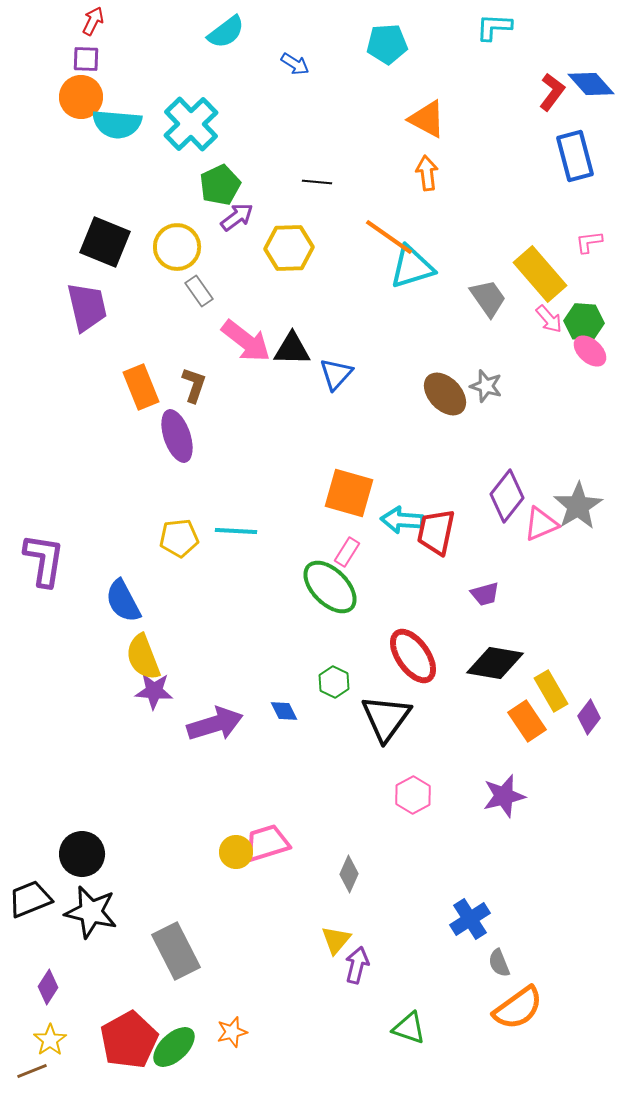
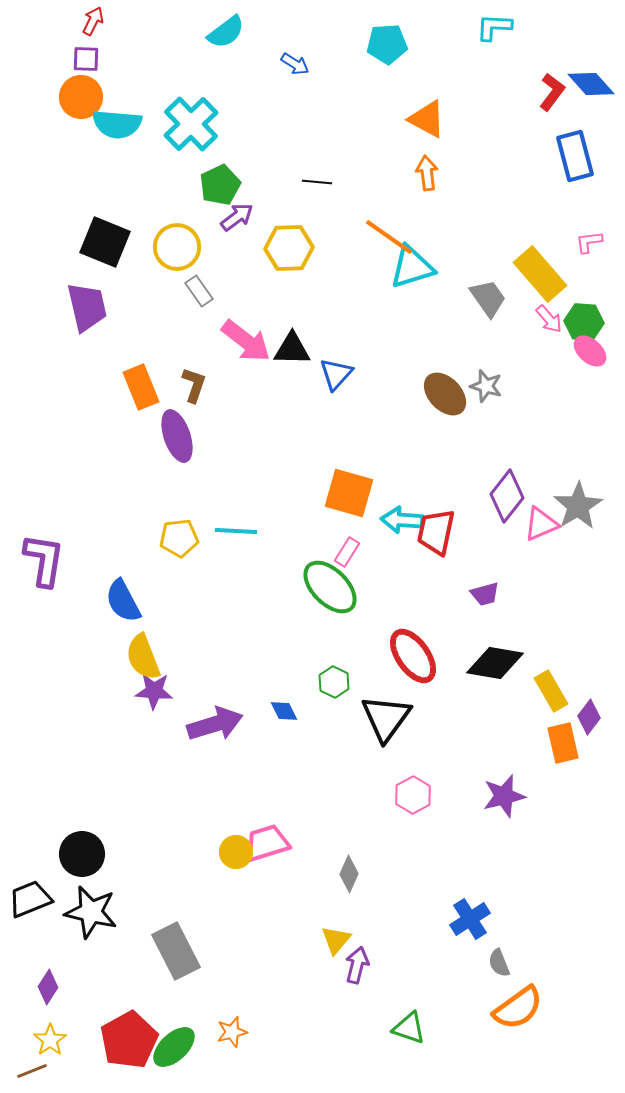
orange rectangle at (527, 721): moved 36 px right, 22 px down; rotated 21 degrees clockwise
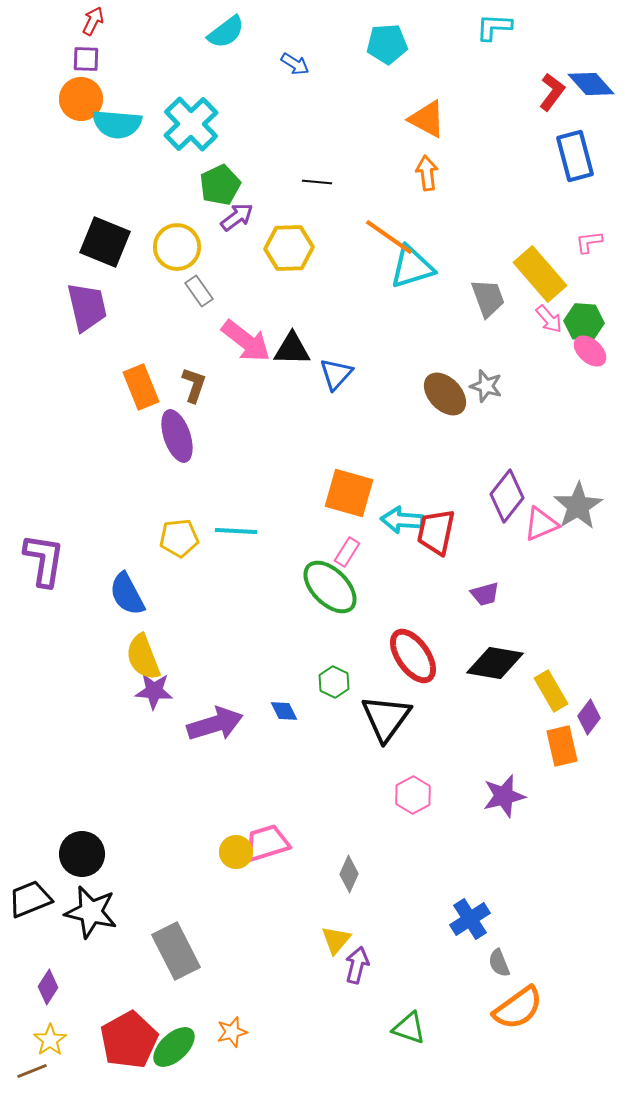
orange circle at (81, 97): moved 2 px down
gray trapezoid at (488, 298): rotated 15 degrees clockwise
blue semicircle at (123, 601): moved 4 px right, 7 px up
orange rectangle at (563, 743): moved 1 px left, 3 px down
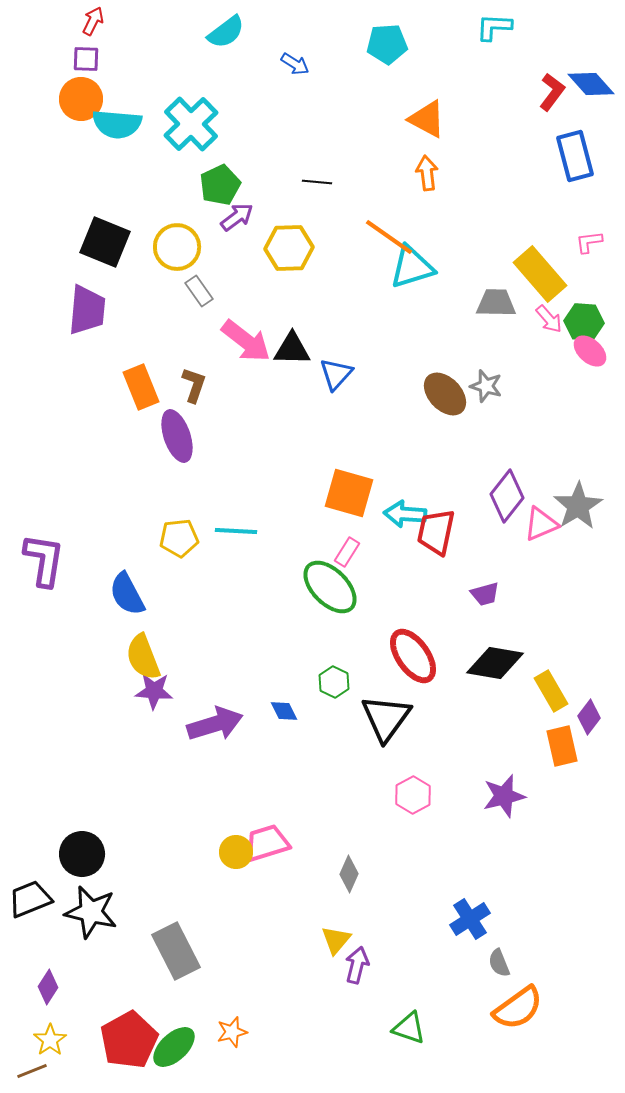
gray trapezoid at (488, 298): moved 8 px right, 5 px down; rotated 69 degrees counterclockwise
purple trapezoid at (87, 307): moved 3 px down; rotated 18 degrees clockwise
cyan arrow at (402, 520): moved 3 px right, 6 px up
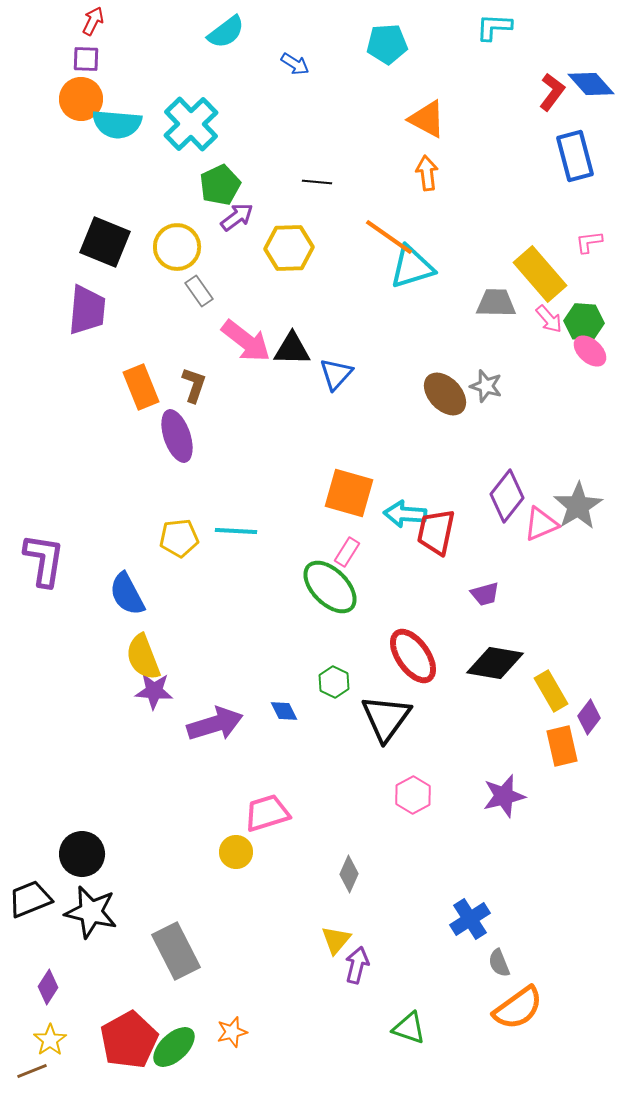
pink trapezoid at (267, 843): moved 30 px up
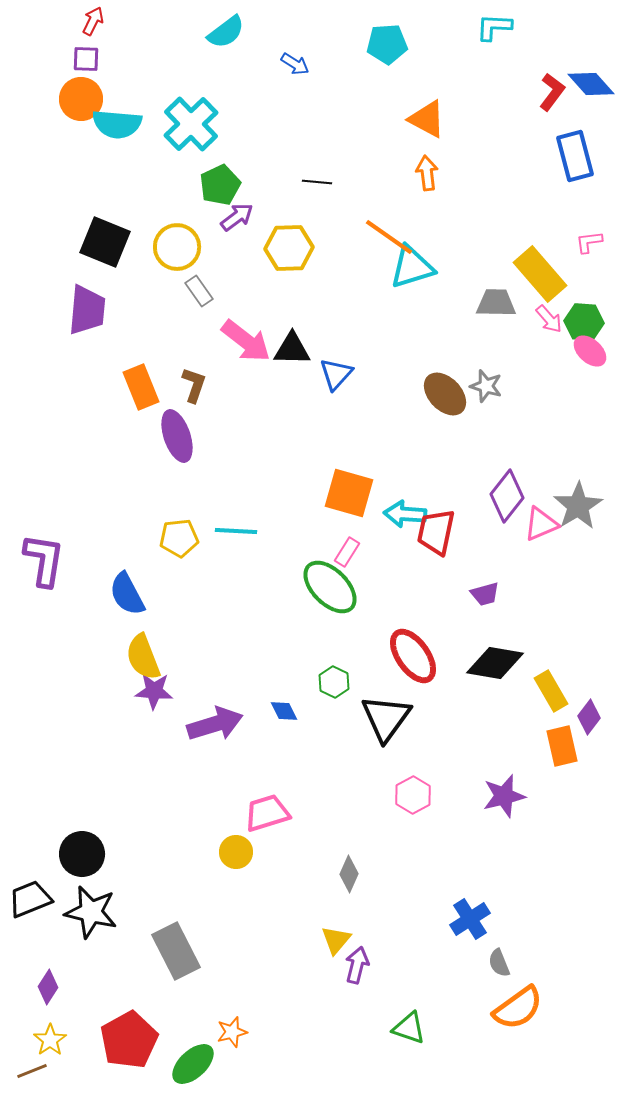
green ellipse at (174, 1047): moved 19 px right, 17 px down
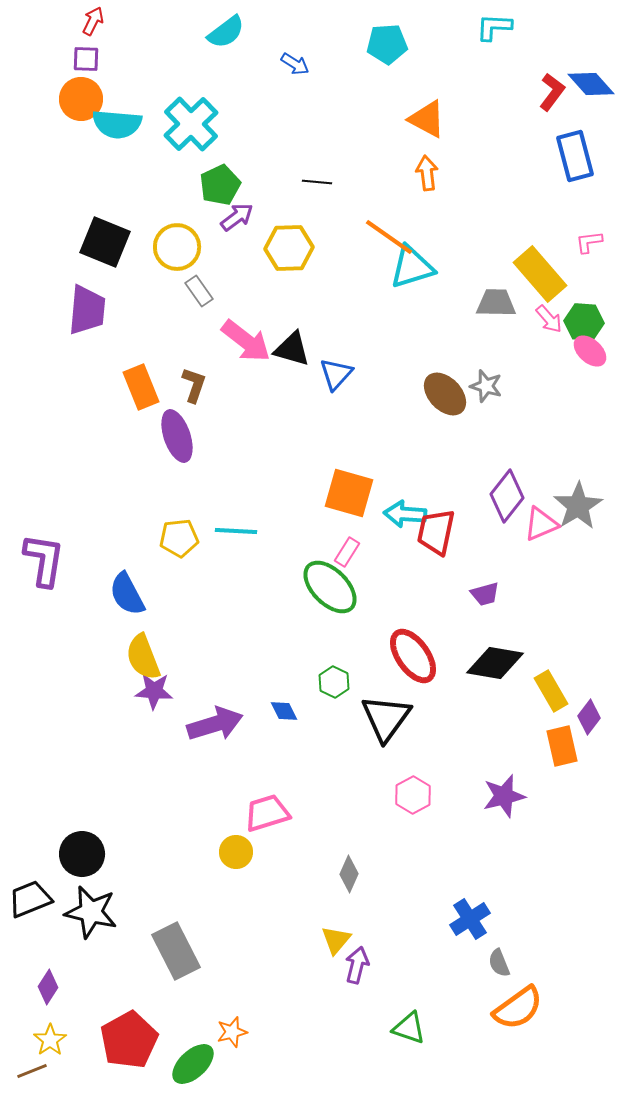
black triangle at (292, 349): rotated 15 degrees clockwise
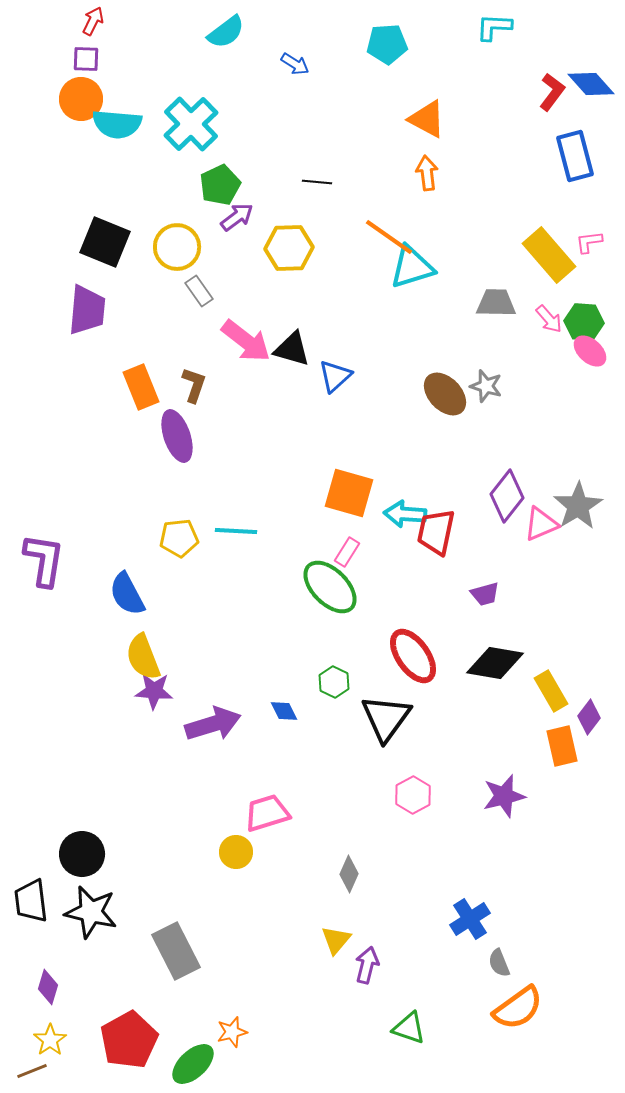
yellow rectangle at (540, 274): moved 9 px right, 19 px up
blue triangle at (336, 374): moved 1 px left, 2 px down; rotated 6 degrees clockwise
purple arrow at (215, 724): moved 2 px left
black trapezoid at (30, 899): moved 1 px right, 2 px down; rotated 75 degrees counterclockwise
purple arrow at (357, 965): moved 10 px right
purple diamond at (48, 987): rotated 16 degrees counterclockwise
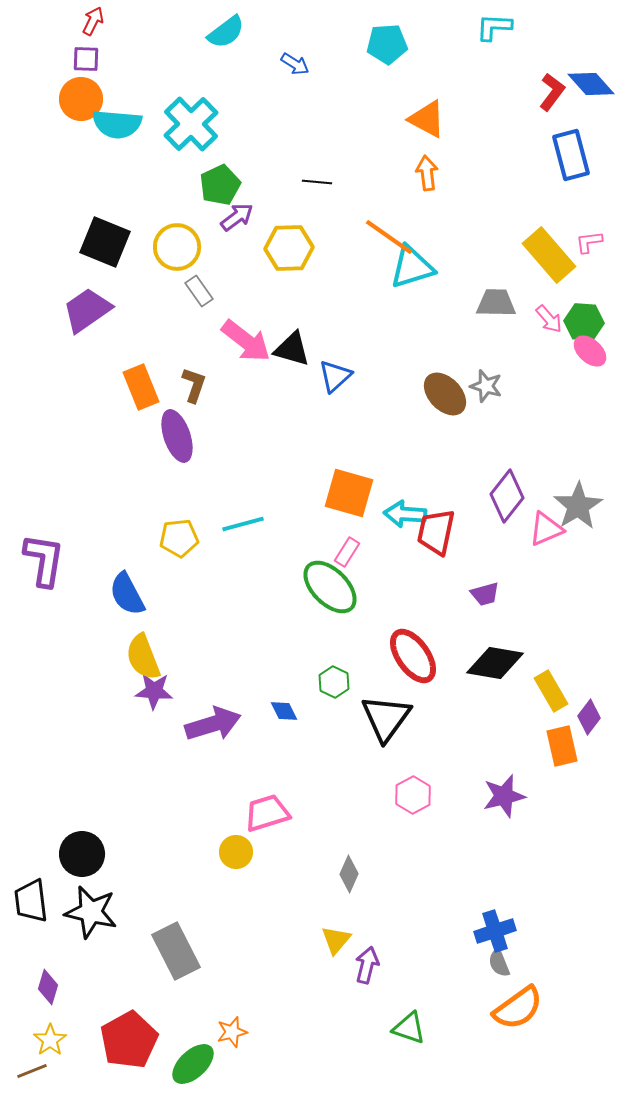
blue rectangle at (575, 156): moved 4 px left, 1 px up
purple trapezoid at (87, 310): rotated 130 degrees counterclockwise
pink triangle at (541, 524): moved 5 px right, 5 px down
cyan line at (236, 531): moved 7 px right, 7 px up; rotated 18 degrees counterclockwise
blue cross at (470, 919): moved 25 px right, 12 px down; rotated 15 degrees clockwise
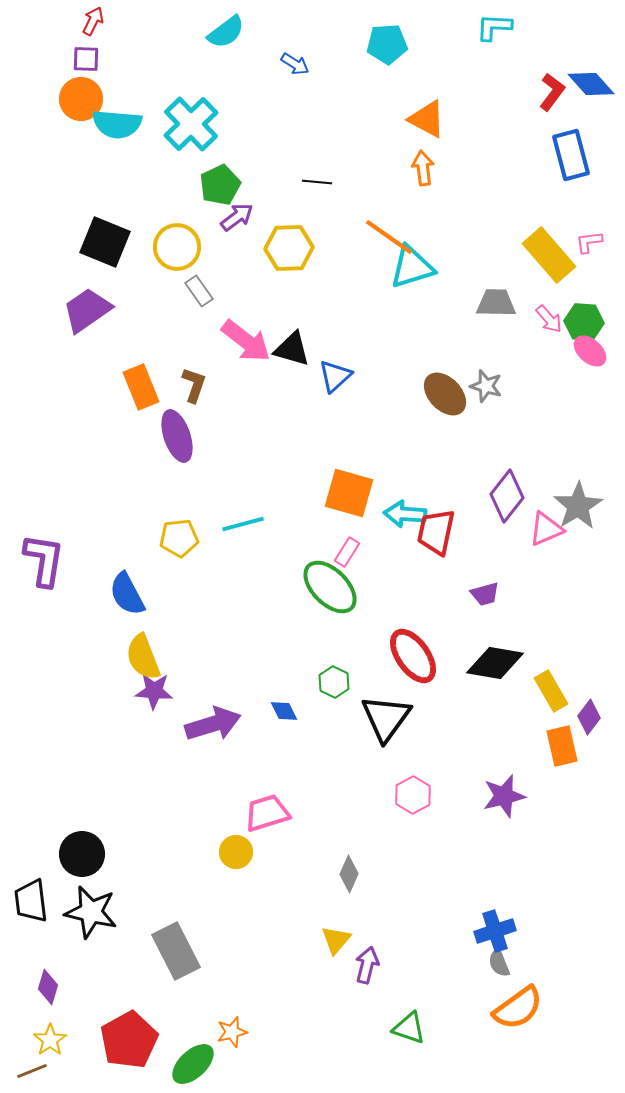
orange arrow at (427, 173): moved 4 px left, 5 px up
